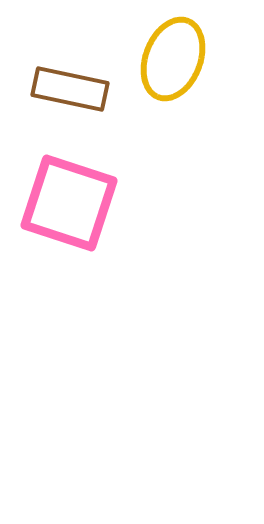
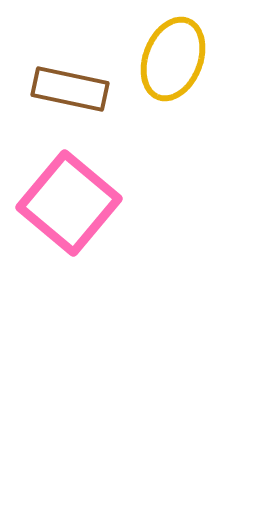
pink square: rotated 22 degrees clockwise
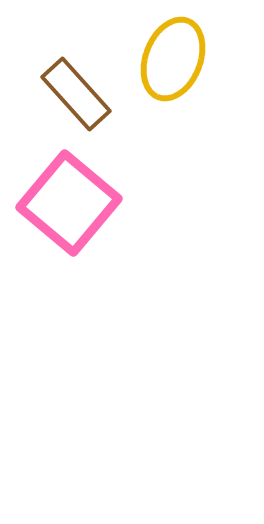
brown rectangle: moved 6 px right, 5 px down; rotated 36 degrees clockwise
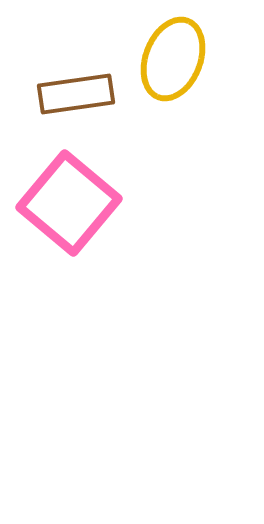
brown rectangle: rotated 56 degrees counterclockwise
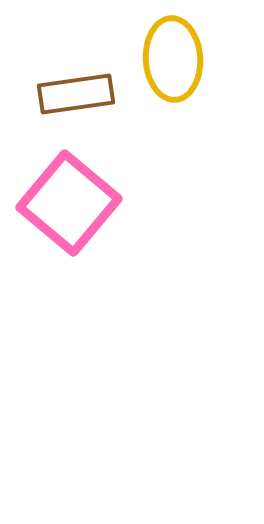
yellow ellipse: rotated 24 degrees counterclockwise
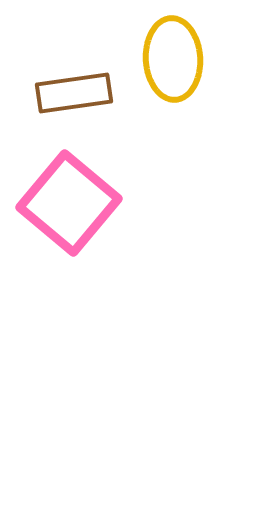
brown rectangle: moved 2 px left, 1 px up
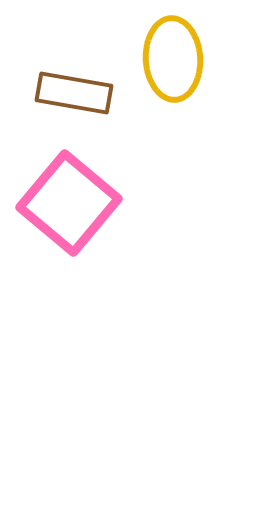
brown rectangle: rotated 18 degrees clockwise
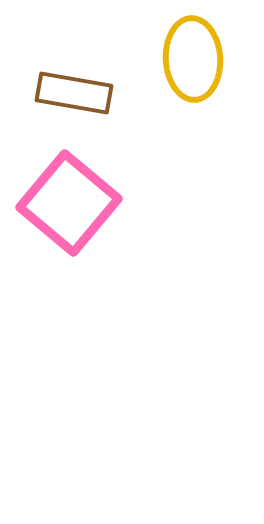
yellow ellipse: moved 20 px right
